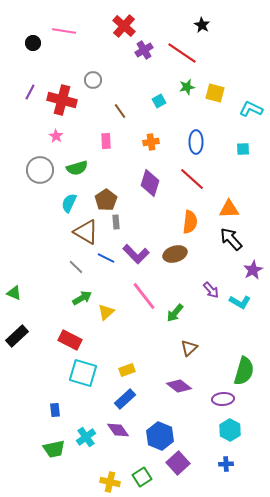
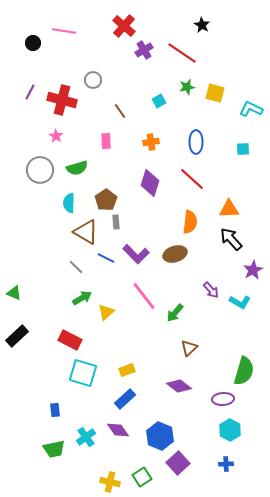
cyan semicircle at (69, 203): rotated 24 degrees counterclockwise
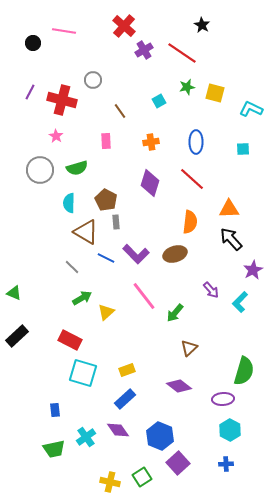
brown pentagon at (106, 200): rotated 10 degrees counterclockwise
gray line at (76, 267): moved 4 px left
cyan L-shape at (240, 302): rotated 105 degrees clockwise
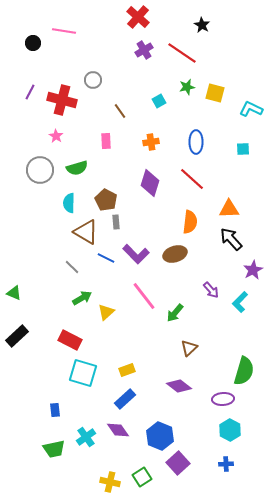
red cross at (124, 26): moved 14 px right, 9 px up
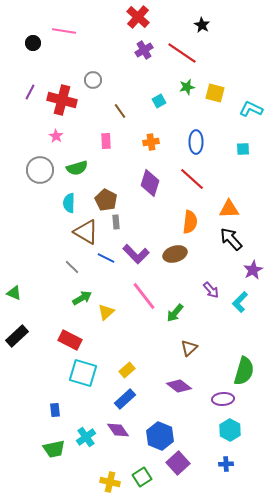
yellow rectangle at (127, 370): rotated 21 degrees counterclockwise
